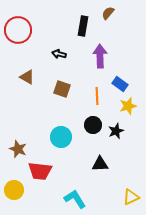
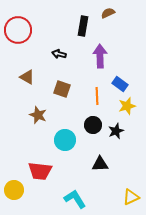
brown semicircle: rotated 24 degrees clockwise
yellow star: moved 1 px left
cyan circle: moved 4 px right, 3 px down
brown star: moved 20 px right, 34 px up
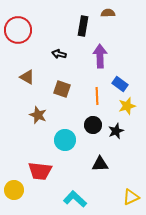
brown semicircle: rotated 24 degrees clockwise
cyan L-shape: rotated 15 degrees counterclockwise
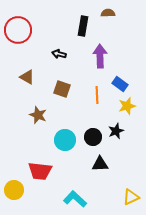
orange line: moved 1 px up
black circle: moved 12 px down
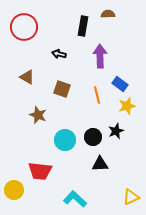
brown semicircle: moved 1 px down
red circle: moved 6 px right, 3 px up
orange line: rotated 12 degrees counterclockwise
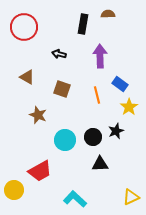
black rectangle: moved 2 px up
yellow star: moved 2 px right, 1 px down; rotated 18 degrees counterclockwise
red trapezoid: rotated 35 degrees counterclockwise
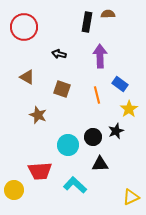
black rectangle: moved 4 px right, 2 px up
yellow star: moved 2 px down
cyan circle: moved 3 px right, 5 px down
red trapezoid: rotated 25 degrees clockwise
cyan L-shape: moved 14 px up
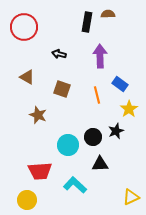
yellow circle: moved 13 px right, 10 px down
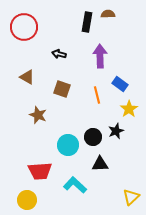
yellow triangle: rotated 18 degrees counterclockwise
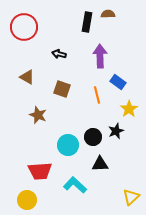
blue rectangle: moved 2 px left, 2 px up
